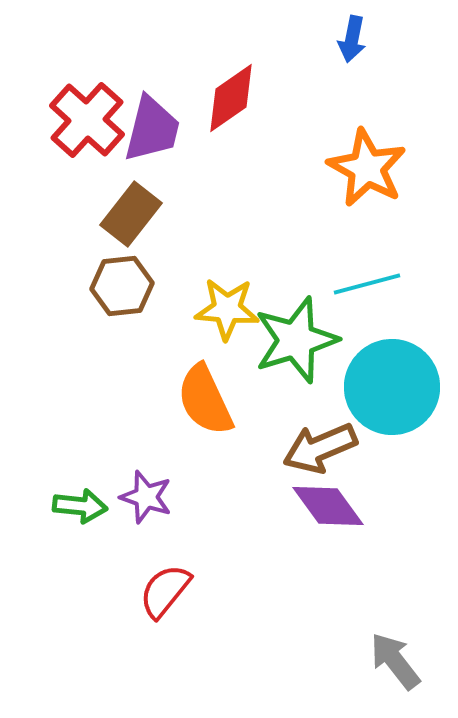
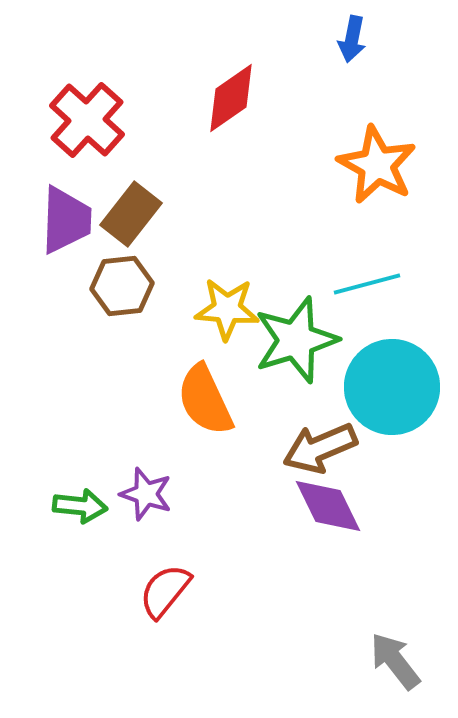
purple trapezoid: moved 86 px left, 91 px down; rotated 12 degrees counterclockwise
orange star: moved 10 px right, 3 px up
purple star: moved 3 px up
purple diamond: rotated 10 degrees clockwise
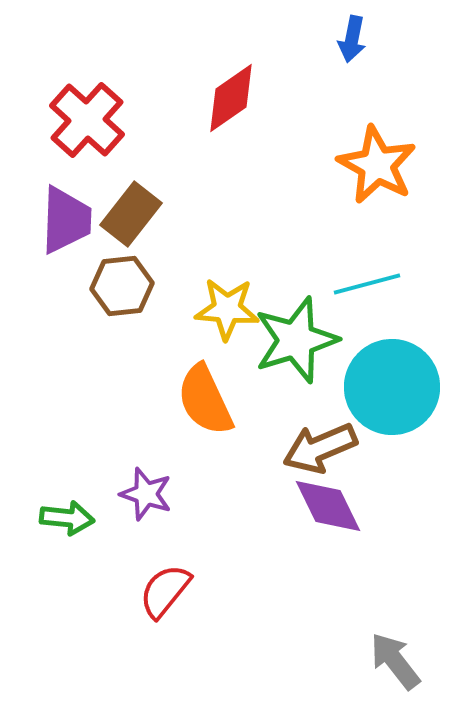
green arrow: moved 13 px left, 12 px down
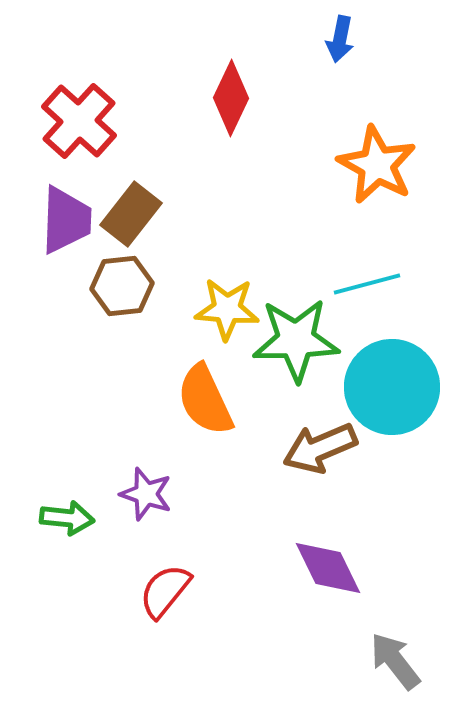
blue arrow: moved 12 px left
red diamond: rotated 30 degrees counterclockwise
red cross: moved 8 px left, 1 px down
green star: rotated 16 degrees clockwise
purple diamond: moved 62 px down
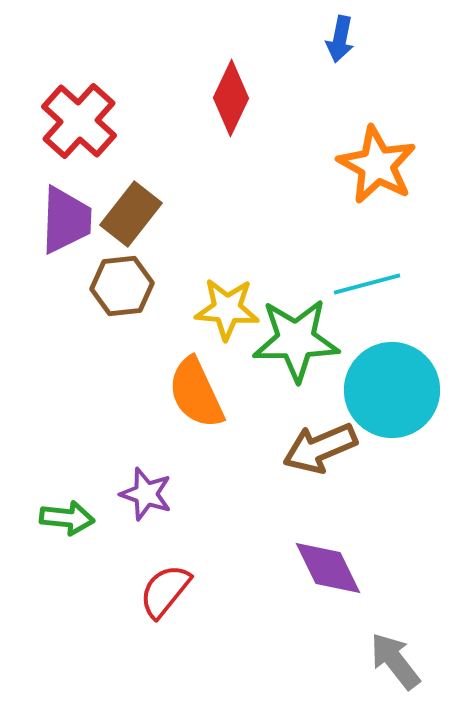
cyan circle: moved 3 px down
orange semicircle: moved 9 px left, 7 px up
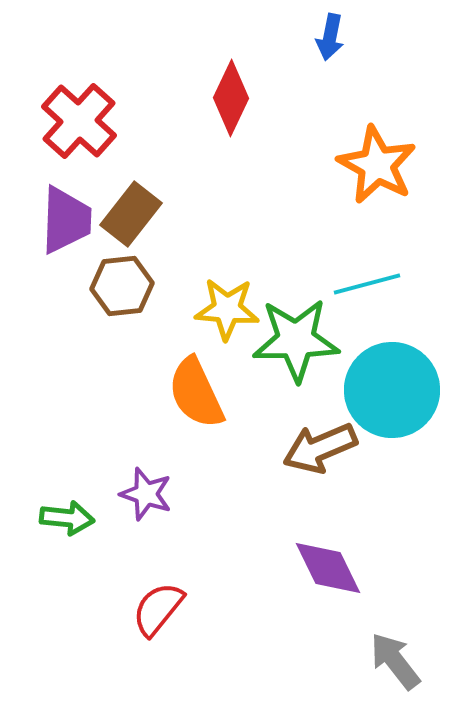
blue arrow: moved 10 px left, 2 px up
red semicircle: moved 7 px left, 18 px down
